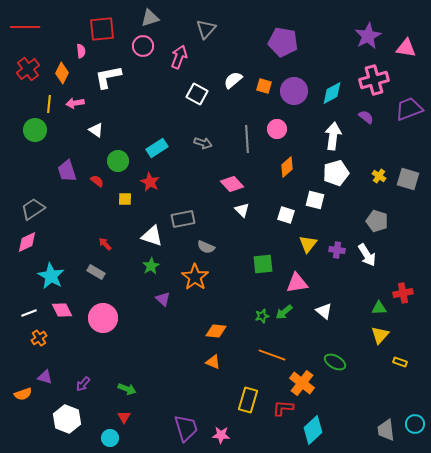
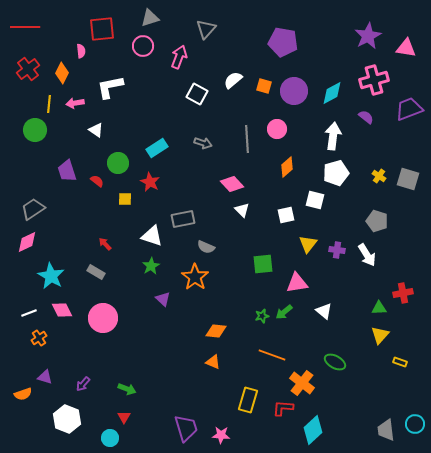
white L-shape at (108, 77): moved 2 px right, 10 px down
green circle at (118, 161): moved 2 px down
white square at (286, 215): rotated 30 degrees counterclockwise
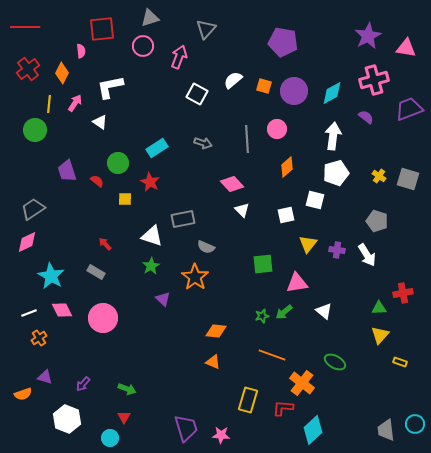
pink arrow at (75, 103): rotated 132 degrees clockwise
white triangle at (96, 130): moved 4 px right, 8 px up
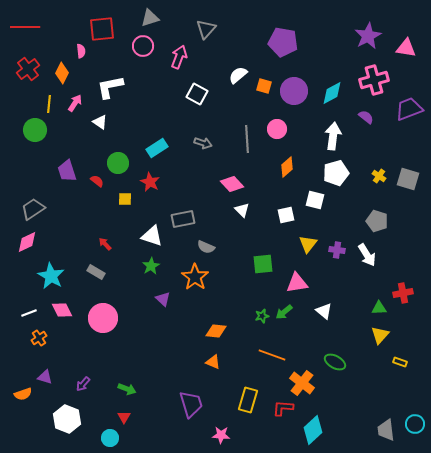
white semicircle at (233, 80): moved 5 px right, 5 px up
purple trapezoid at (186, 428): moved 5 px right, 24 px up
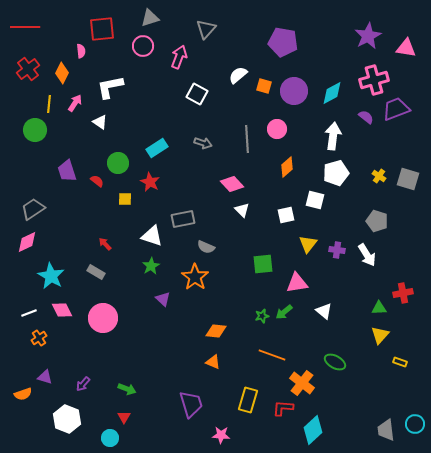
purple trapezoid at (409, 109): moved 13 px left
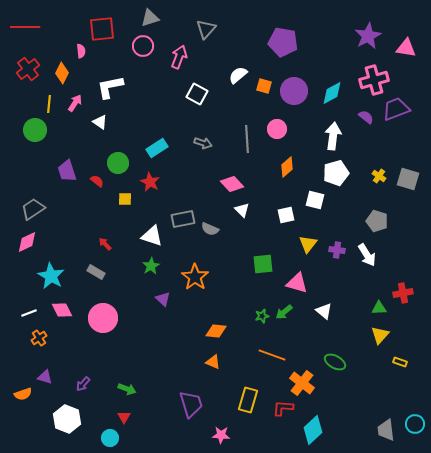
gray semicircle at (206, 247): moved 4 px right, 18 px up
pink triangle at (297, 283): rotated 25 degrees clockwise
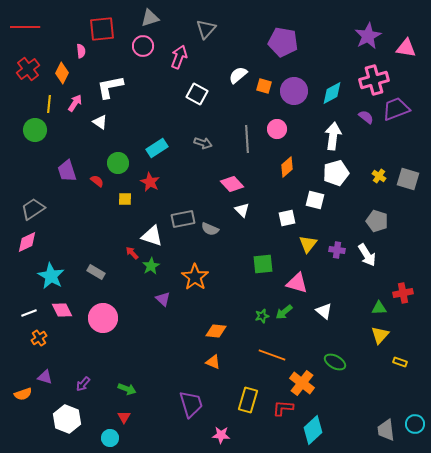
white square at (286, 215): moved 1 px right, 3 px down
red arrow at (105, 244): moved 27 px right, 9 px down
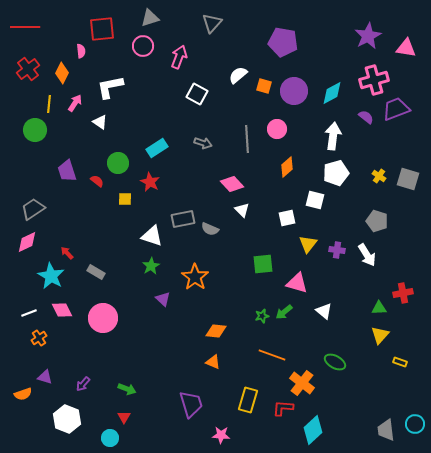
gray triangle at (206, 29): moved 6 px right, 6 px up
red arrow at (132, 253): moved 65 px left
